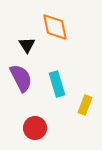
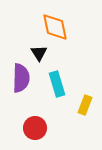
black triangle: moved 12 px right, 8 px down
purple semicircle: rotated 28 degrees clockwise
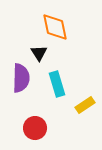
yellow rectangle: rotated 36 degrees clockwise
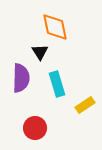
black triangle: moved 1 px right, 1 px up
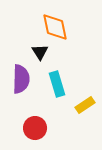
purple semicircle: moved 1 px down
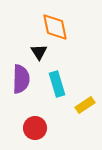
black triangle: moved 1 px left
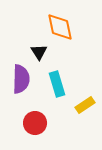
orange diamond: moved 5 px right
red circle: moved 5 px up
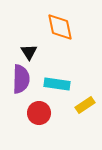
black triangle: moved 10 px left
cyan rectangle: rotated 65 degrees counterclockwise
red circle: moved 4 px right, 10 px up
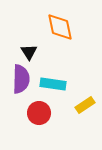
cyan rectangle: moved 4 px left
